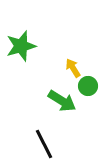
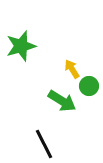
yellow arrow: moved 1 px left, 1 px down
green circle: moved 1 px right
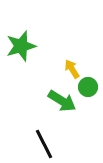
green circle: moved 1 px left, 1 px down
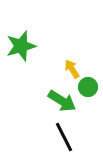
black line: moved 20 px right, 7 px up
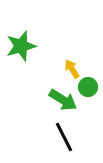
green arrow: moved 1 px right, 1 px up
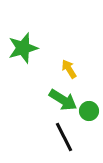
green star: moved 2 px right, 2 px down
yellow arrow: moved 3 px left
green circle: moved 1 px right, 24 px down
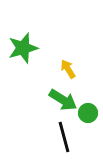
yellow arrow: moved 1 px left
green circle: moved 1 px left, 2 px down
black line: rotated 12 degrees clockwise
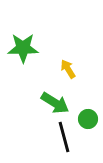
green star: rotated 16 degrees clockwise
green arrow: moved 8 px left, 3 px down
green circle: moved 6 px down
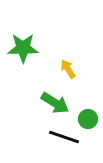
black line: rotated 56 degrees counterclockwise
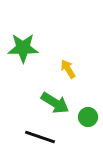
green circle: moved 2 px up
black line: moved 24 px left
